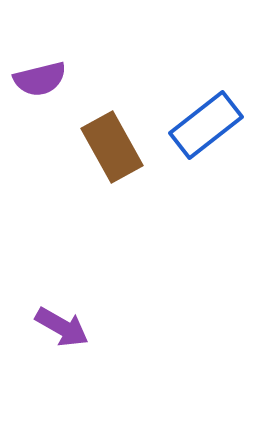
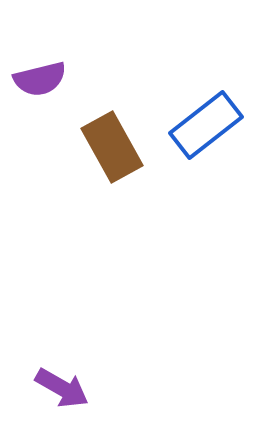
purple arrow: moved 61 px down
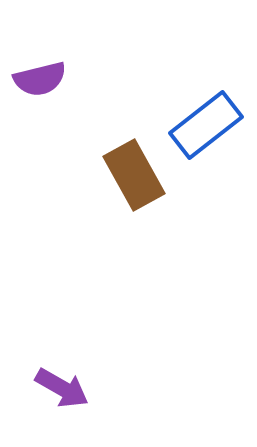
brown rectangle: moved 22 px right, 28 px down
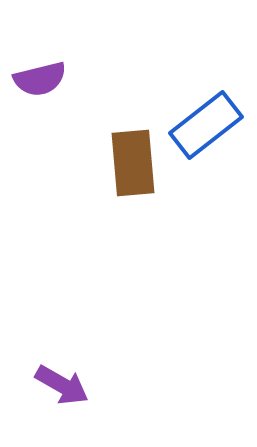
brown rectangle: moved 1 px left, 12 px up; rotated 24 degrees clockwise
purple arrow: moved 3 px up
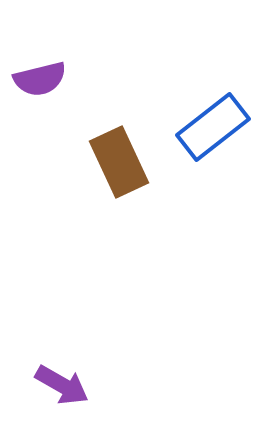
blue rectangle: moved 7 px right, 2 px down
brown rectangle: moved 14 px left, 1 px up; rotated 20 degrees counterclockwise
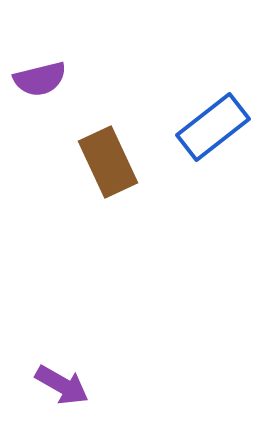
brown rectangle: moved 11 px left
